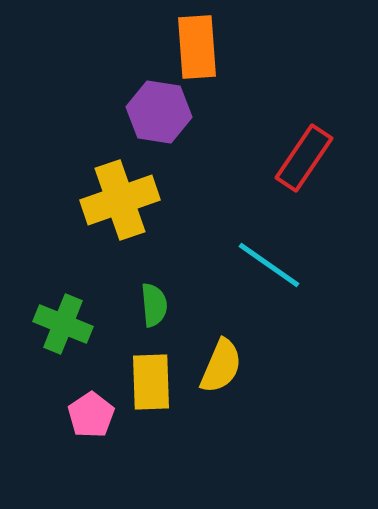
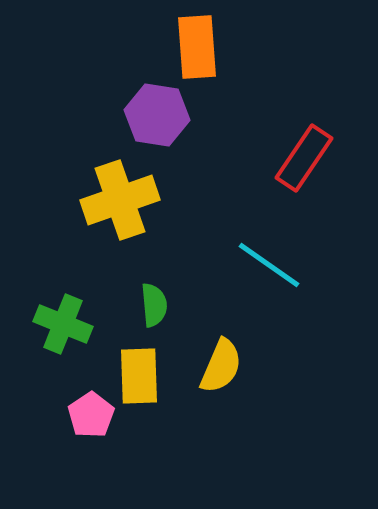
purple hexagon: moved 2 px left, 3 px down
yellow rectangle: moved 12 px left, 6 px up
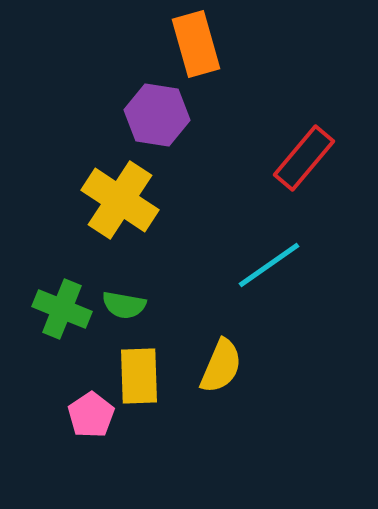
orange rectangle: moved 1 px left, 3 px up; rotated 12 degrees counterclockwise
red rectangle: rotated 6 degrees clockwise
yellow cross: rotated 38 degrees counterclockwise
cyan line: rotated 70 degrees counterclockwise
green semicircle: moved 30 px left; rotated 105 degrees clockwise
green cross: moved 1 px left, 15 px up
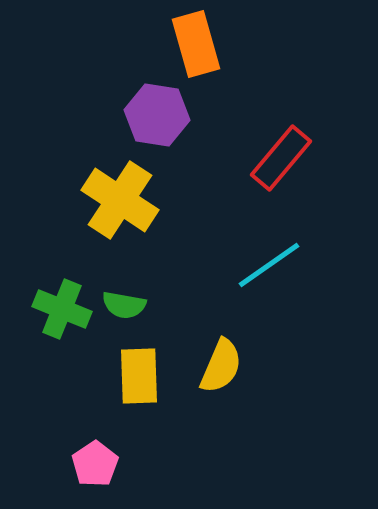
red rectangle: moved 23 px left
pink pentagon: moved 4 px right, 49 px down
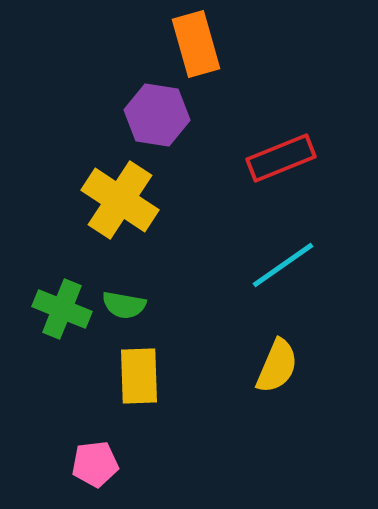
red rectangle: rotated 28 degrees clockwise
cyan line: moved 14 px right
yellow semicircle: moved 56 px right
pink pentagon: rotated 27 degrees clockwise
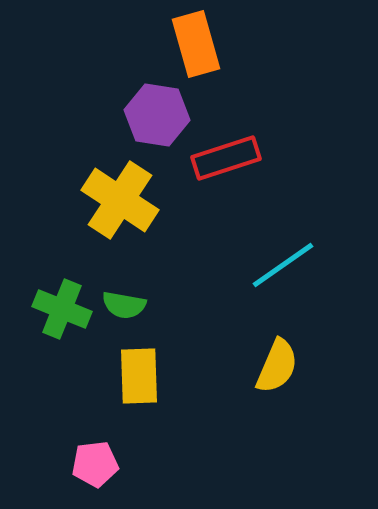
red rectangle: moved 55 px left; rotated 4 degrees clockwise
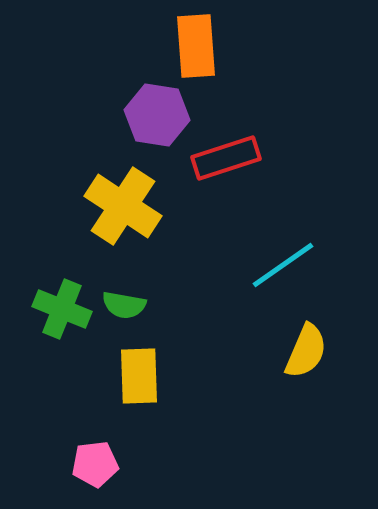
orange rectangle: moved 2 px down; rotated 12 degrees clockwise
yellow cross: moved 3 px right, 6 px down
yellow semicircle: moved 29 px right, 15 px up
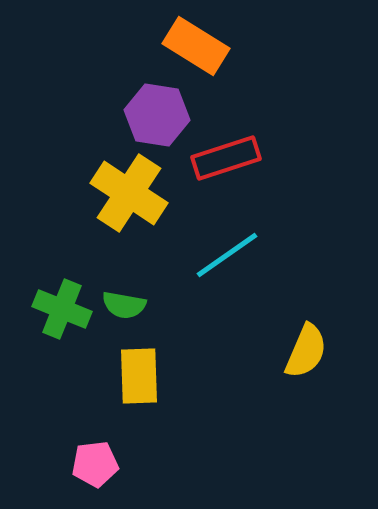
orange rectangle: rotated 54 degrees counterclockwise
yellow cross: moved 6 px right, 13 px up
cyan line: moved 56 px left, 10 px up
